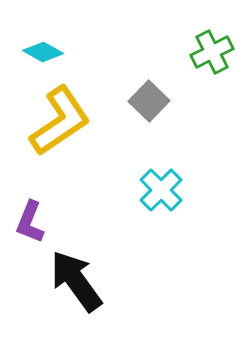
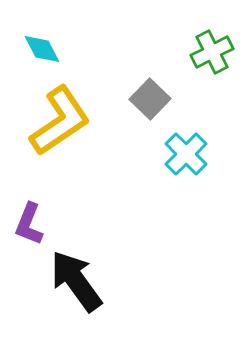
cyan diamond: moved 1 px left, 3 px up; rotated 33 degrees clockwise
gray square: moved 1 px right, 2 px up
cyan cross: moved 25 px right, 36 px up
purple L-shape: moved 1 px left, 2 px down
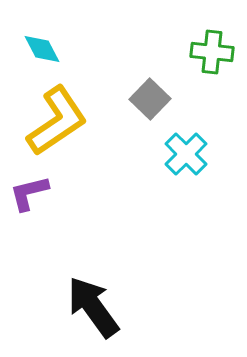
green cross: rotated 33 degrees clockwise
yellow L-shape: moved 3 px left
purple L-shape: moved 31 px up; rotated 54 degrees clockwise
black arrow: moved 17 px right, 26 px down
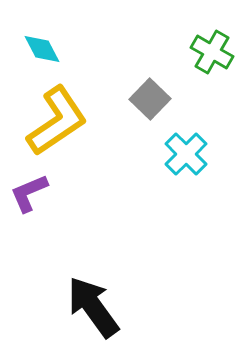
green cross: rotated 24 degrees clockwise
purple L-shape: rotated 9 degrees counterclockwise
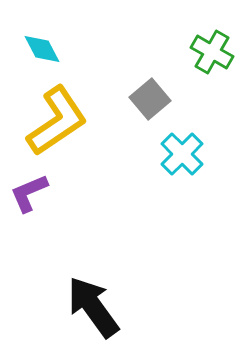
gray square: rotated 6 degrees clockwise
cyan cross: moved 4 px left
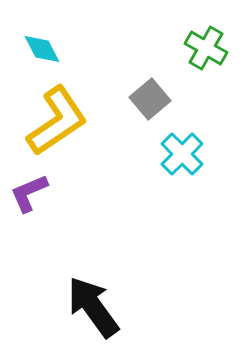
green cross: moved 6 px left, 4 px up
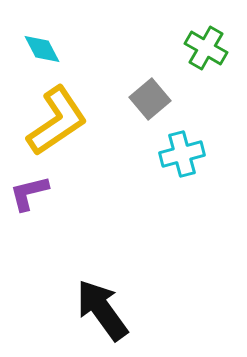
cyan cross: rotated 30 degrees clockwise
purple L-shape: rotated 9 degrees clockwise
black arrow: moved 9 px right, 3 px down
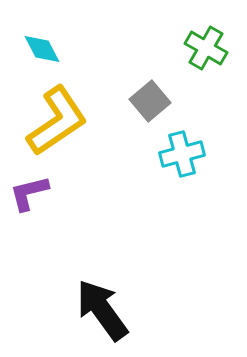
gray square: moved 2 px down
